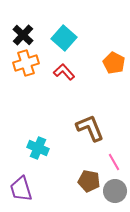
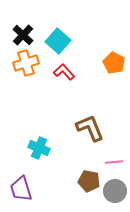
cyan square: moved 6 px left, 3 px down
cyan cross: moved 1 px right
pink line: rotated 66 degrees counterclockwise
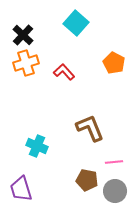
cyan square: moved 18 px right, 18 px up
cyan cross: moved 2 px left, 2 px up
brown pentagon: moved 2 px left, 1 px up
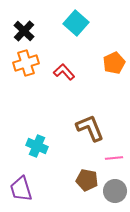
black cross: moved 1 px right, 4 px up
orange pentagon: rotated 20 degrees clockwise
pink line: moved 4 px up
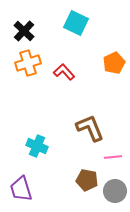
cyan square: rotated 15 degrees counterclockwise
orange cross: moved 2 px right
pink line: moved 1 px left, 1 px up
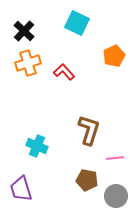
cyan square: moved 1 px right
orange pentagon: moved 7 px up
brown L-shape: moved 1 px left, 2 px down; rotated 40 degrees clockwise
pink line: moved 2 px right, 1 px down
gray circle: moved 1 px right, 5 px down
